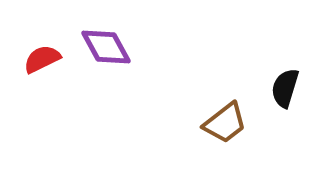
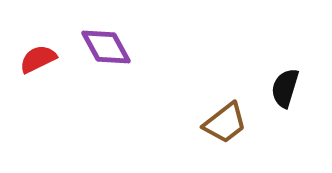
red semicircle: moved 4 px left
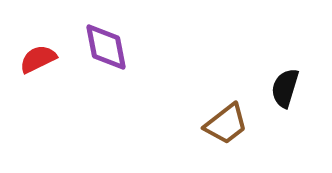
purple diamond: rotated 18 degrees clockwise
brown trapezoid: moved 1 px right, 1 px down
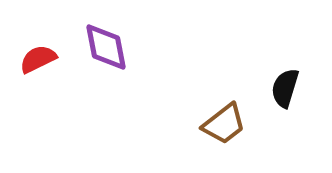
brown trapezoid: moved 2 px left
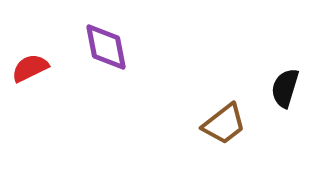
red semicircle: moved 8 px left, 9 px down
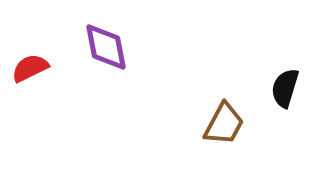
brown trapezoid: rotated 24 degrees counterclockwise
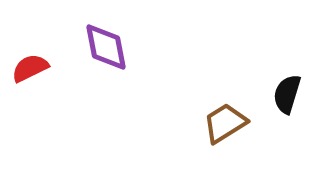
black semicircle: moved 2 px right, 6 px down
brown trapezoid: moved 1 px right, 1 px up; rotated 150 degrees counterclockwise
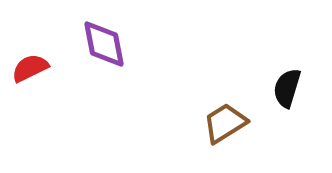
purple diamond: moved 2 px left, 3 px up
black semicircle: moved 6 px up
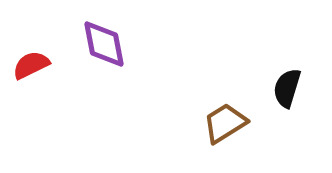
red semicircle: moved 1 px right, 3 px up
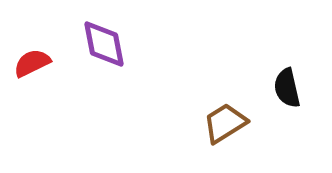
red semicircle: moved 1 px right, 2 px up
black semicircle: rotated 30 degrees counterclockwise
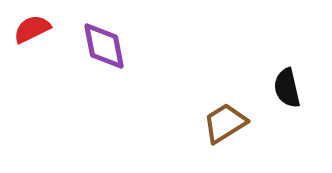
purple diamond: moved 2 px down
red semicircle: moved 34 px up
